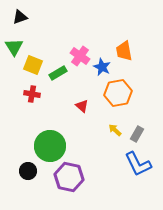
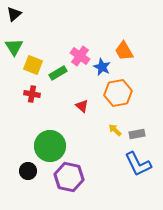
black triangle: moved 6 px left, 3 px up; rotated 21 degrees counterclockwise
orange trapezoid: rotated 20 degrees counterclockwise
gray rectangle: rotated 49 degrees clockwise
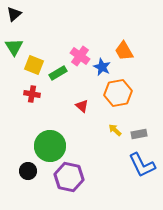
yellow square: moved 1 px right
gray rectangle: moved 2 px right
blue L-shape: moved 4 px right, 1 px down
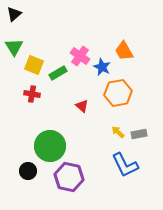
yellow arrow: moved 3 px right, 2 px down
blue L-shape: moved 17 px left
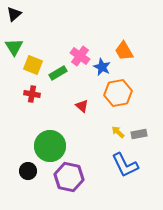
yellow square: moved 1 px left
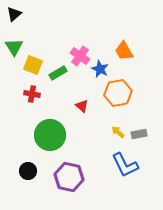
blue star: moved 2 px left, 2 px down
green circle: moved 11 px up
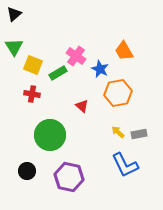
pink cross: moved 4 px left
black circle: moved 1 px left
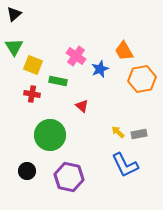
blue star: rotated 24 degrees clockwise
green rectangle: moved 8 px down; rotated 42 degrees clockwise
orange hexagon: moved 24 px right, 14 px up
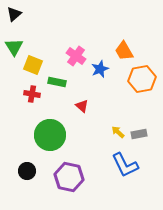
green rectangle: moved 1 px left, 1 px down
